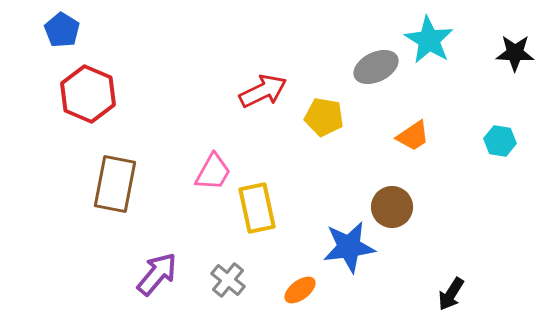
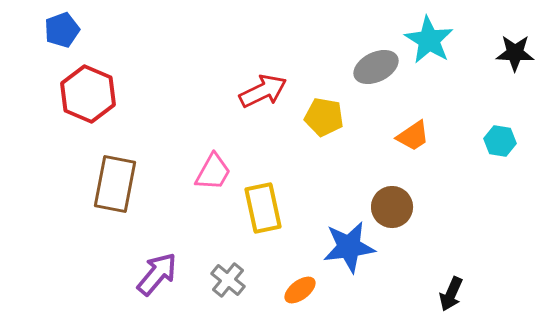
blue pentagon: rotated 20 degrees clockwise
yellow rectangle: moved 6 px right
black arrow: rotated 8 degrees counterclockwise
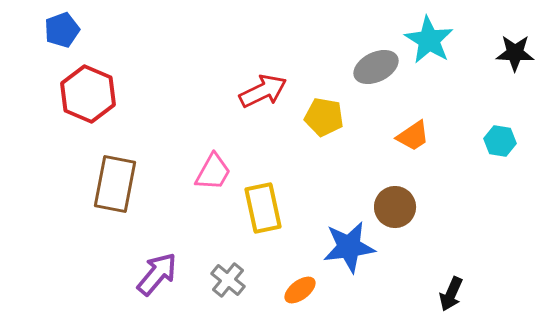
brown circle: moved 3 px right
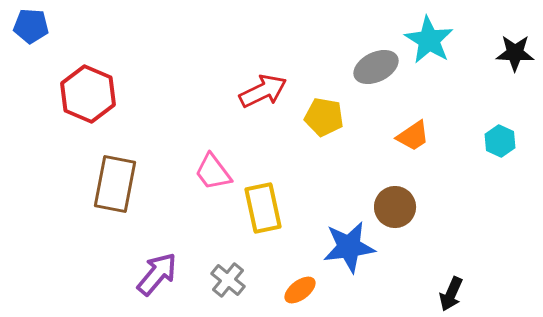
blue pentagon: moved 31 px left, 4 px up; rotated 24 degrees clockwise
cyan hexagon: rotated 16 degrees clockwise
pink trapezoid: rotated 114 degrees clockwise
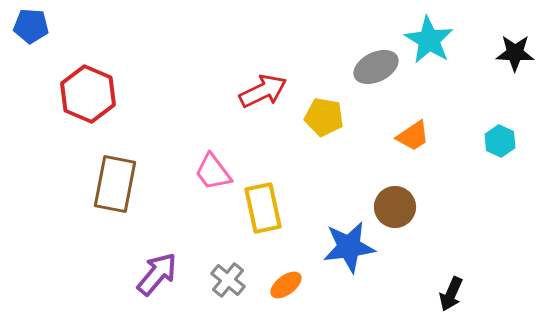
orange ellipse: moved 14 px left, 5 px up
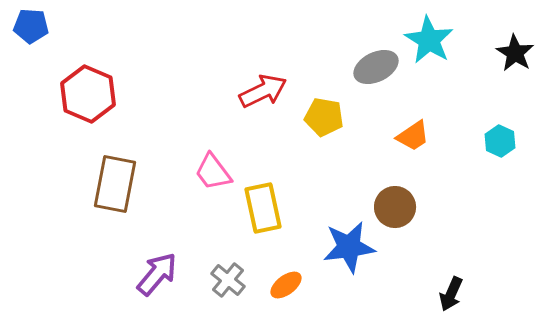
black star: rotated 30 degrees clockwise
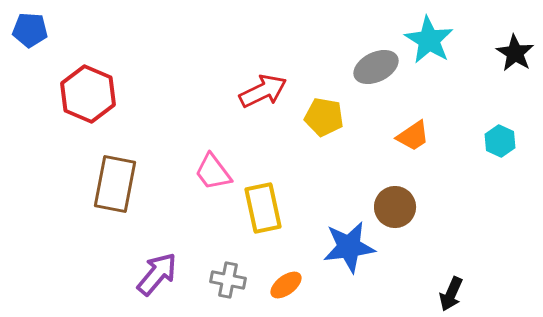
blue pentagon: moved 1 px left, 4 px down
gray cross: rotated 28 degrees counterclockwise
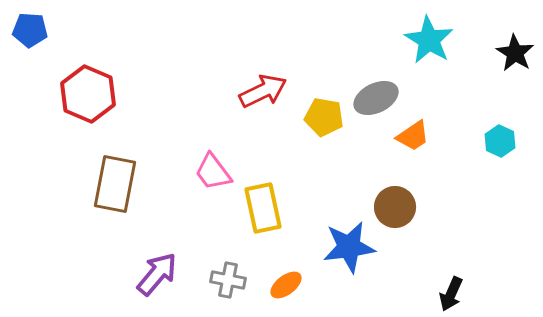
gray ellipse: moved 31 px down
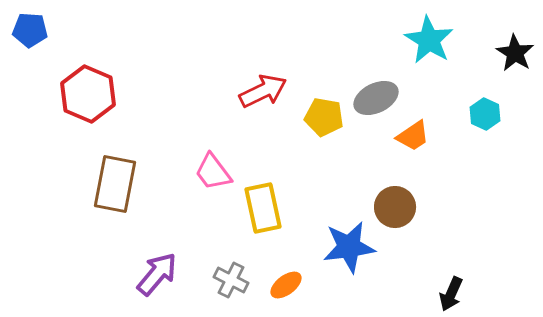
cyan hexagon: moved 15 px left, 27 px up
gray cross: moved 3 px right; rotated 16 degrees clockwise
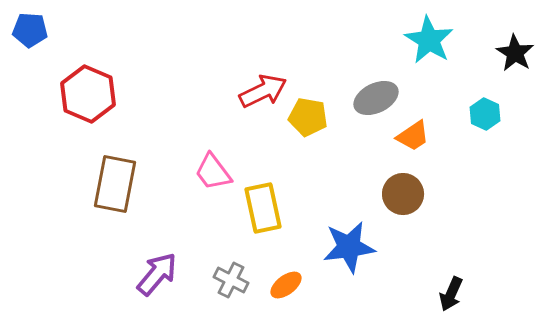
yellow pentagon: moved 16 px left
brown circle: moved 8 px right, 13 px up
